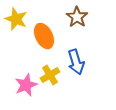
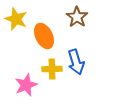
yellow cross: moved 2 px right, 6 px up; rotated 30 degrees clockwise
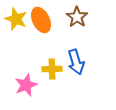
orange ellipse: moved 3 px left, 16 px up
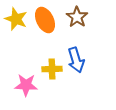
orange ellipse: moved 4 px right
blue arrow: moved 2 px up
pink star: rotated 25 degrees clockwise
